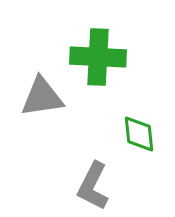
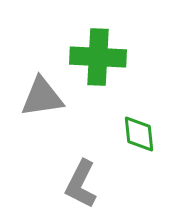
gray L-shape: moved 12 px left, 2 px up
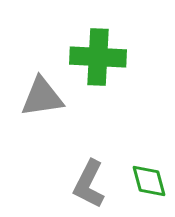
green diamond: moved 10 px right, 47 px down; rotated 9 degrees counterclockwise
gray L-shape: moved 8 px right
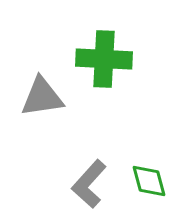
green cross: moved 6 px right, 2 px down
gray L-shape: rotated 15 degrees clockwise
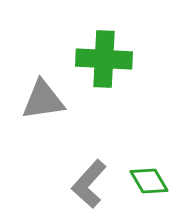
gray triangle: moved 1 px right, 3 px down
green diamond: rotated 15 degrees counterclockwise
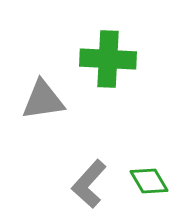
green cross: moved 4 px right
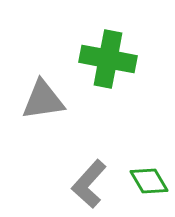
green cross: rotated 8 degrees clockwise
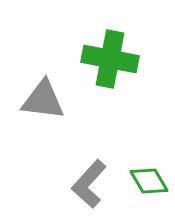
green cross: moved 2 px right
gray triangle: rotated 15 degrees clockwise
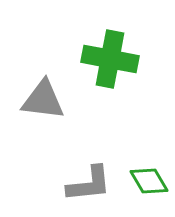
gray L-shape: rotated 138 degrees counterclockwise
